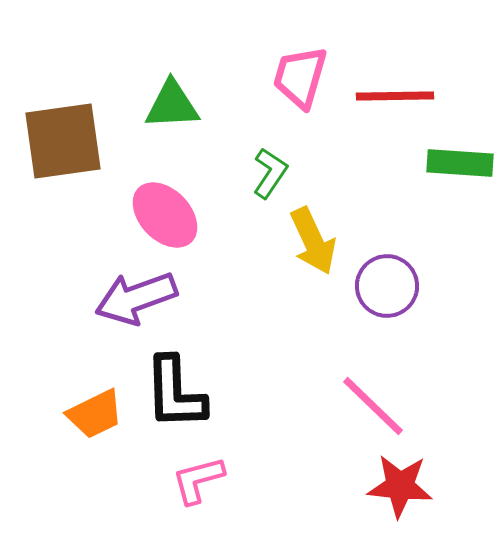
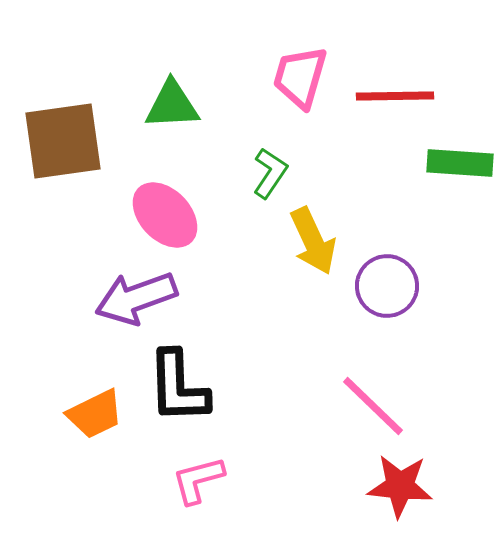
black L-shape: moved 3 px right, 6 px up
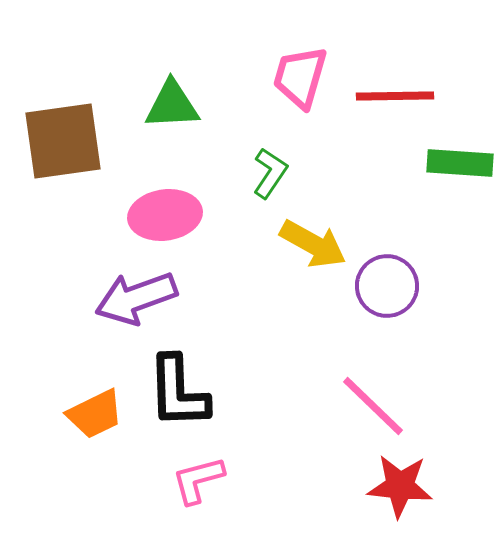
pink ellipse: rotated 54 degrees counterclockwise
yellow arrow: moved 3 px down; rotated 36 degrees counterclockwise
black L-shape: moved 5 px down
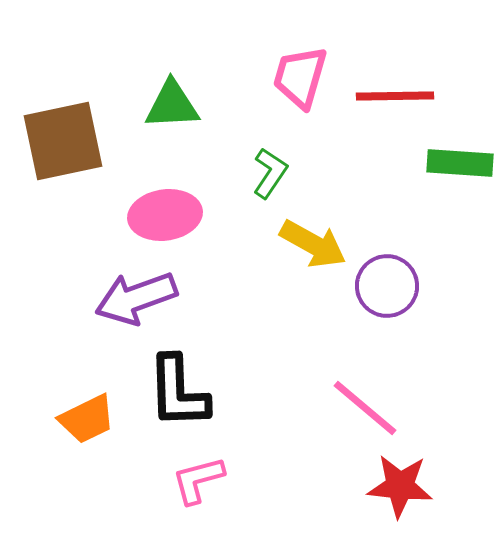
brown square: rotated 4 degrees counterclockwise
pink line: moved 8 px left, 2 px down; rotated 4 degrees counterclockwise
orange trapezoid: moved 8 px left, 5 px down
